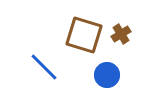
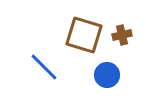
brown cross: moved 1 px right, 1 px down; rotated 18 degrees clockwise
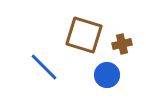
brown cross: moved 9 px down
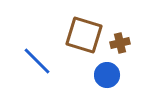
brown cross: moved 2 px left, 1 px up
blue line: moved 7 px left, 6 px up
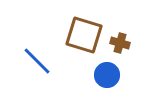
brown cross: rotated 30 degrees clockwise
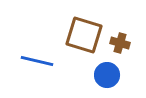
blue line: rotated 32 degrees counterclockwise
